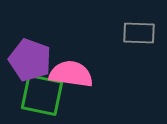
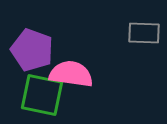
gray rectangle: moved 5 px right
purple pentagon: moved 2 px right, 10 px up
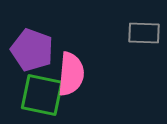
pink semicircle: rotated 87 degrees clockwise
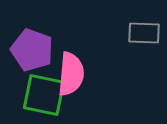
green square: moved 2 px right
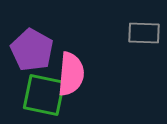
purple pentagon: rotated 9 degrees clockwise
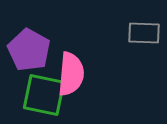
purple pentagon: moved 3 px left
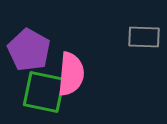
gray rectangle: moved 4 px down
green square: moved 3 px up
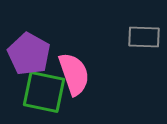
purple pentagon: moved 4 px down
pink semicircle: moved 3 px right; rotated 24 degrees counterclockwise
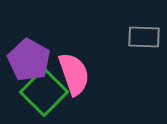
purple pentagon: moved 6 px down
green square: rotated 33 degrees clockwise
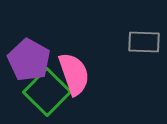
gray rectangle: moved 5 px down
green square: moved 3 px right
